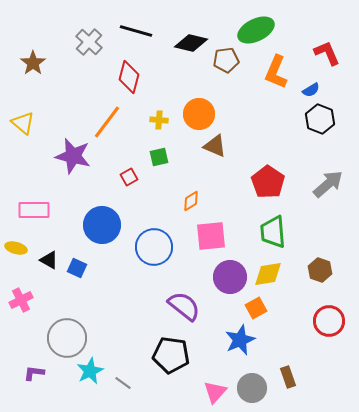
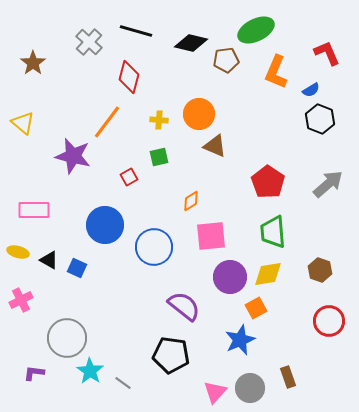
blue circle at (102, 225): moved 3 px right
yellow ellipse at (16, 248): moved 2 px right, 4 px down
cyan star at (90, 371): rotated 12 degrees counterclockwise
gray circle at (252, 388): moved 2 px left
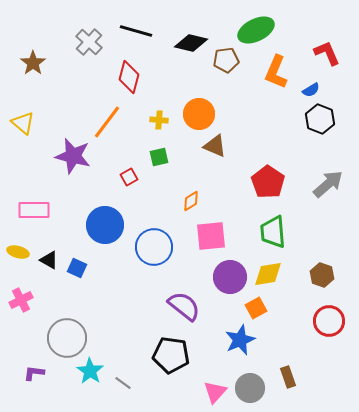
brown hexagon at (320, 270): moved 2 px right, 5 px down
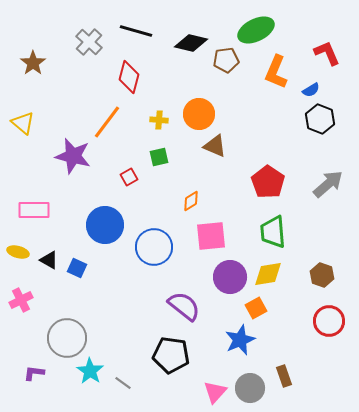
brown rectangle at (288, 377): moved 4 px left, 1 px up
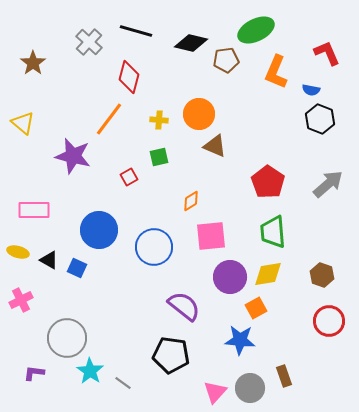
blue semicircle at (311, 90): rotated 42 degrees clockwise
orange line at (107, 122): moved 2 px right, 3 px up
blue circle at (105, 225): moved 6 px left, 5 px down
blue star at (240, 340): rotated 28 degrees clockwise
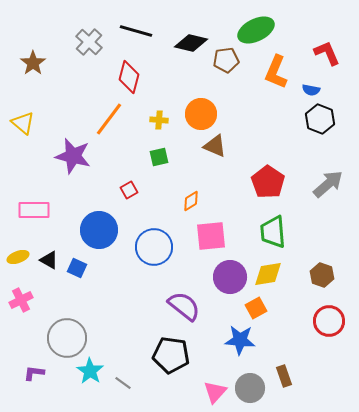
orange circle at (199, 114): moved 2 px right
red square at (129, 177): moved 13 px down
yellow ellipse at (18, 252): moved 5 px down; rotated 35 degrees counterclockwise
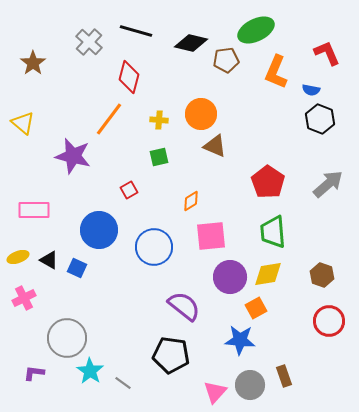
pink cross at (21, 300): moved 3 px right, 2 px up
gray circle at (250, 388): moved 3 px up
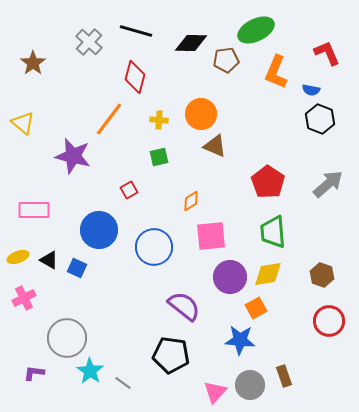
black diamond at (191, 43): rotated 12 degrees counterclockwise
red diamond at (129, 77): moved 6 px right
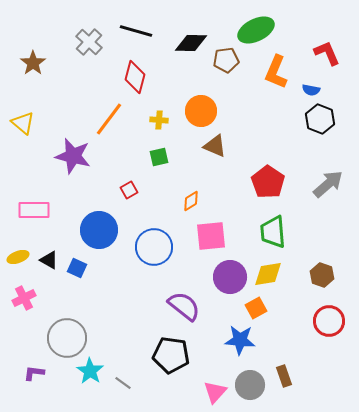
orange circle at (201, 114): moved 3 px up
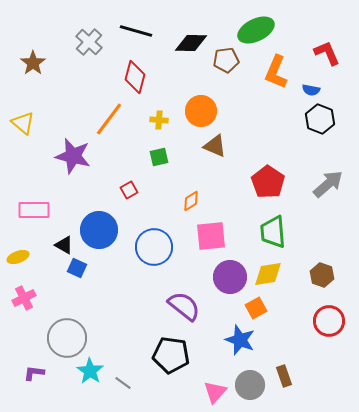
black triangle at (49, 260): moved 15 px right, 15 px up
blue star at (240, 340): rotated 16 degrees clockwise
